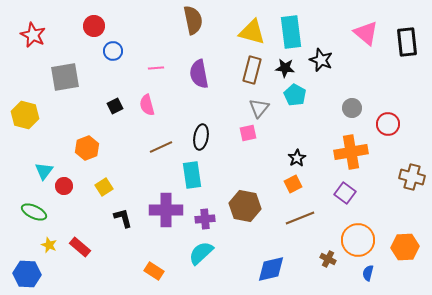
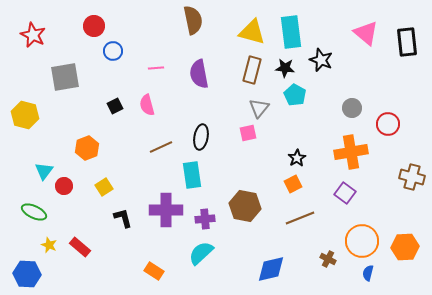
orange circle at (358, 240): moved 4 px right, 1 px down
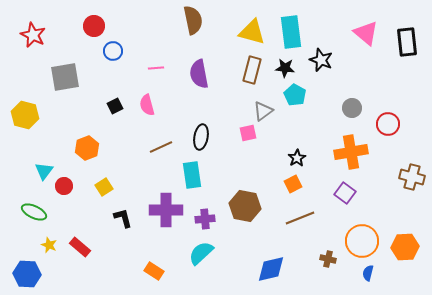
gray triangle at (259, 108): moved 4 px right, 3 px down; rotated 15 degrees clockwise
brown cross at (328, 259): rotated 14 degrees counterclockwise
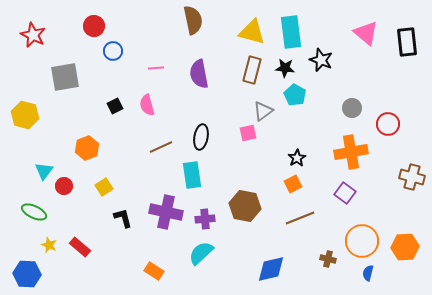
purple cross at (166, 210): moved 2 px down; rotated 12 degrees clockwise
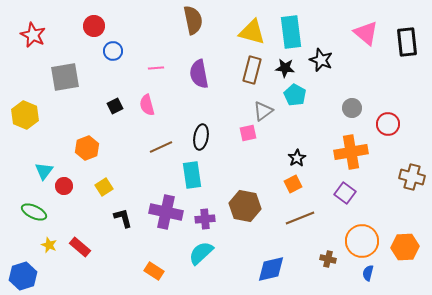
yellow hexagon at (25, 115): rotated 8 degrees clockwise
blue hexagon at (27, 274): moved 4 px left, 2 px down; rotated 20 degrees counterclockwise
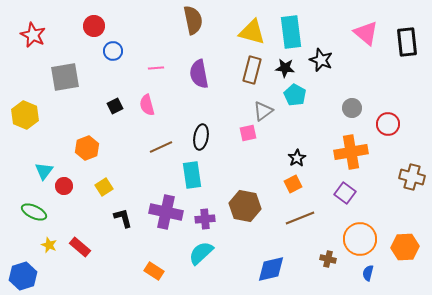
orange circle at (362, 241): moved 2 px left, 2 px up
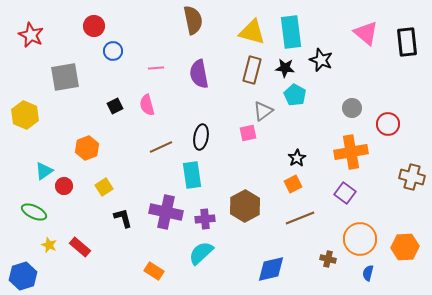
red star at (33, 35): moved 2 px left
cyan triangle at (44, 171): rotated 18 degrees clockwise
brown hexagon at (245, 206): rotated 20 degrees clockwise
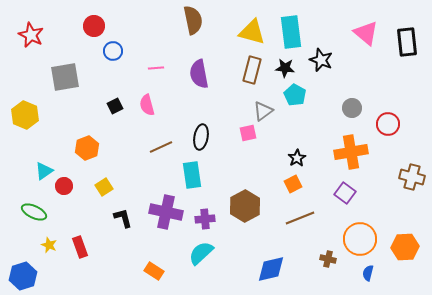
red rectangle at (80, 247): rotated 30 degrees clockwise
